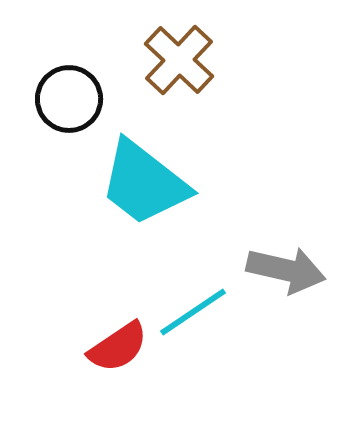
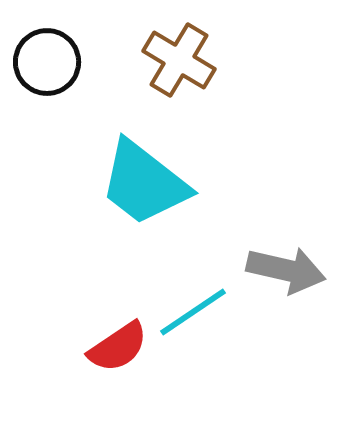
brown cross: rotated 12 degrees counterclockwise
black circle: moved 22 px left, 37 px up
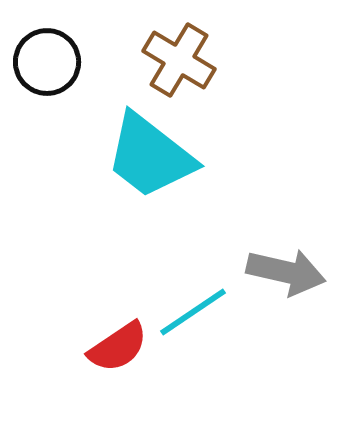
cyan trapezoid: moved 6 px right, 27 px up
gray arrow: moved 2 px down
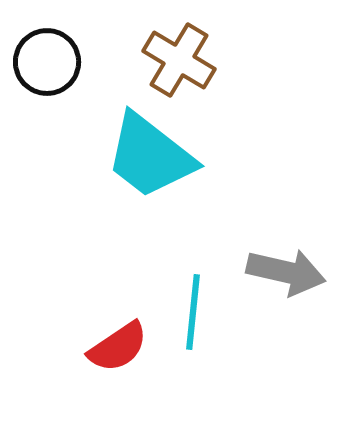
cyan line: rotated 50 degrees counterclockwise
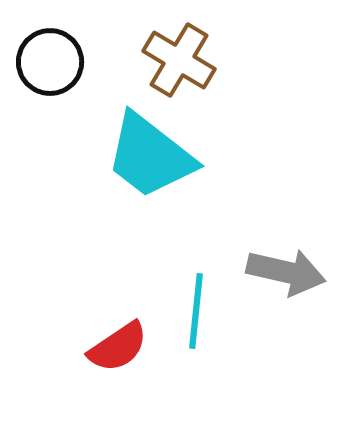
black circle: moved 3 px right
cyan line: moved 3 px right, 1 px up
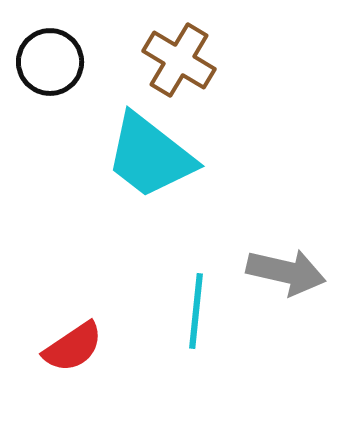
red semicircle: moved 45 px left
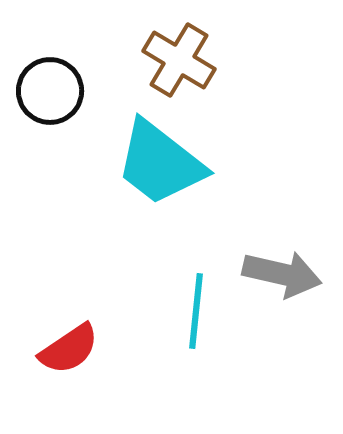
black circle: moved 29 px down
cyan trapezoid: moved 10 px right, 7 px down
gray arrow: moved 4 px left, 2 px down
red semicircle: moved 4 px left, 2 px down
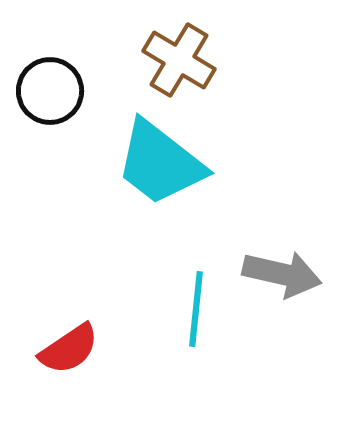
cyan line: moved 2 px up
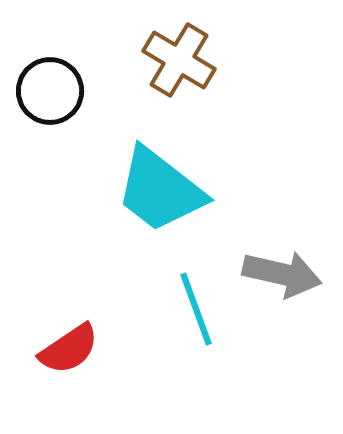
cyan trapezoid: moved 27 px down
cyan line: rotated 26 degrees counterclockwise
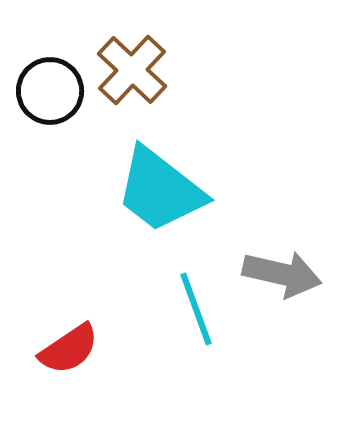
brown cross: moved 47 px left, 10 px down; rotated 12 degrees clockwise
